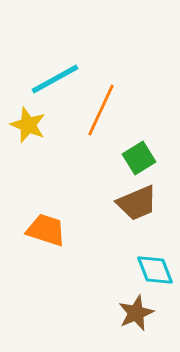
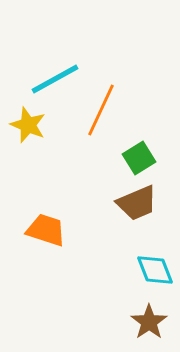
brown star: moved 13 px right, 9 px down; rotated 12 degrees counterclockwise
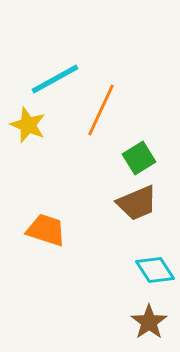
cyan diamond: rotated 12 degrees counterclockwise
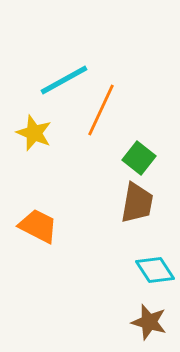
cyan line: moved 9 px right, 1 px down
yellow star: moved 6 px right, 8 px down
green square: rotated 20 degrees counterclockwise
brown trapezoid: rotated 57 degrees counterclockwise
orange trapezoid: moved 8 px left, 4 px up; rotated 9 degrees clockwise
brown star: rotated 21 degrees counterclockwise
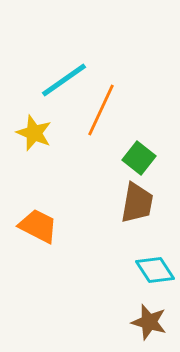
cyan line: rotated 6 degrees counterclockwise
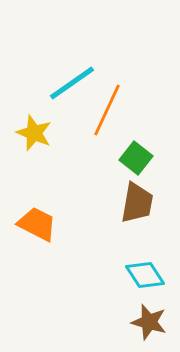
cyan line: moved 8 px right, 3 px down
orange line: moved 6 px right
green square: moved 3 px left
orange trapezoid: moved 1 px left, 2 px up
cyan diamond: moved 10 px left, 5 px down
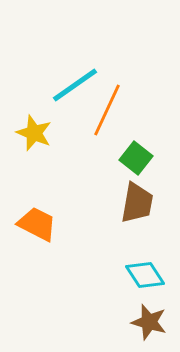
cyan line: moved 3 px right, 2 px down
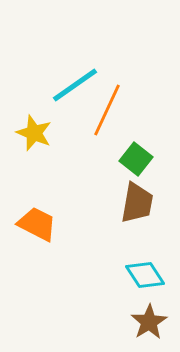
green square: moved 1 px down
brown star: rotated 24 degrees clockwise
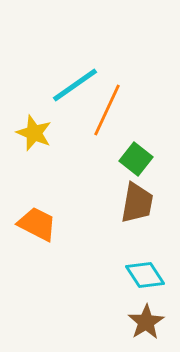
brown star: moved 3 px left
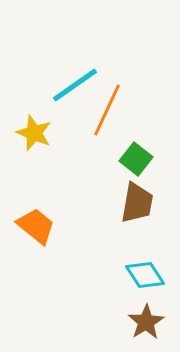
orange trapezoid: moved 1 px left, 2 px down; rotated 12 degrees clockwise
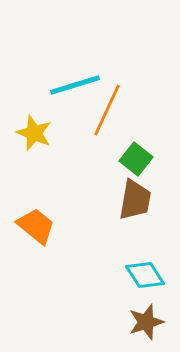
cyan line: rotated 18 degrees clockwise
brown trapezoid: moved 2 px left, 3 px up
brown star: rotated 15 degrees clockwise
